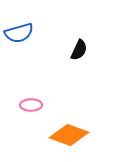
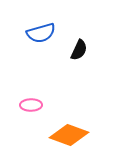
blue semicircle: moved 22 px right
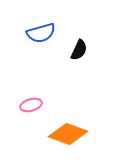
pink ellipse: rotated 15 degrees counterclockwise
orange diamond: moved 1 px left, 1 px up
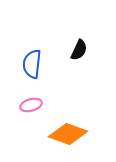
blue semicircle: moved 9 px left, 31 px down; rotated 112 degrees clockwise
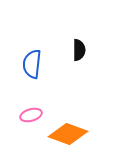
black semicircle: rotated 25 degrees counterclockwise
pink ellipse: moved 10 px down
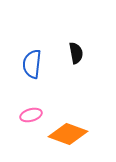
black semicircle: moved 3 px left, 3 px down; rotated 10 degrees counterclockwise
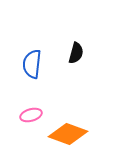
black semicircle: rotated 25 degrees clockwise
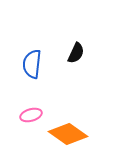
black semicircle: rotated 10 degrees clockwise
orange diamond: rotated 15 degrees clockwise
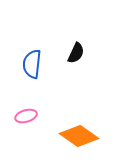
pink ellipse: moved 5 px left, 1 px down
orange diamond: moved 11 px right, 2 px down
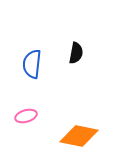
black semicircle: rotated 15 degrees counterclockwise
orange diamond: rotated 24 degrees counterclockwise
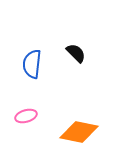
black semicircle: rotated 55 degrees counterclockwise
orange diamond: moved 4 px up
